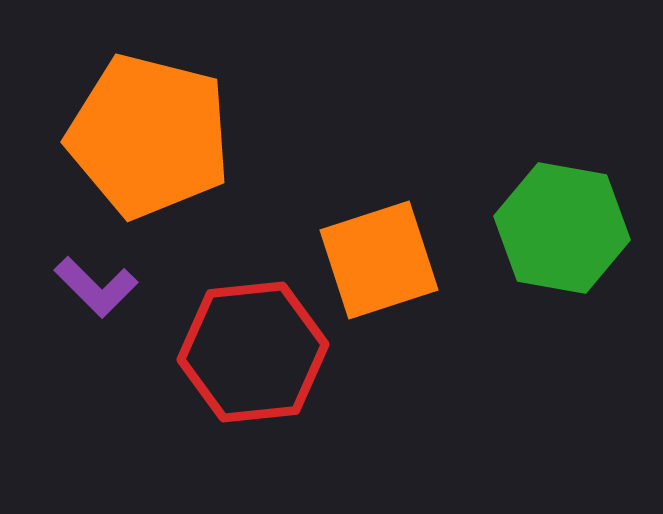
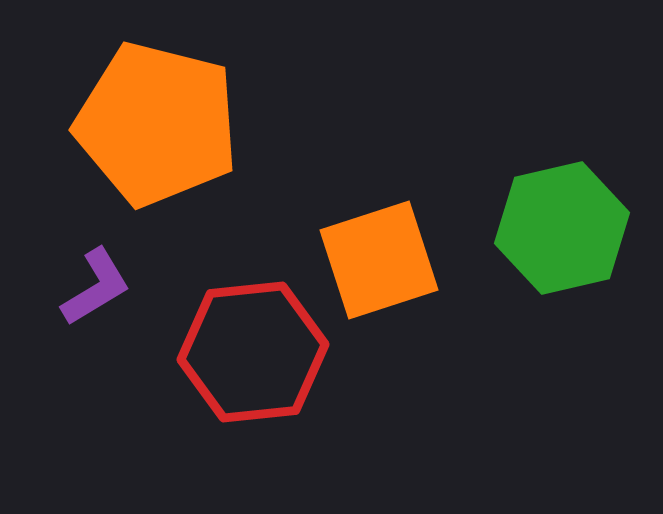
orange pentagon: moved 8 px right, 12 px up
green hexagon: rotated 23 degrees counterclockwise
purple L-shape: rotated 76 degrees counterclockwise
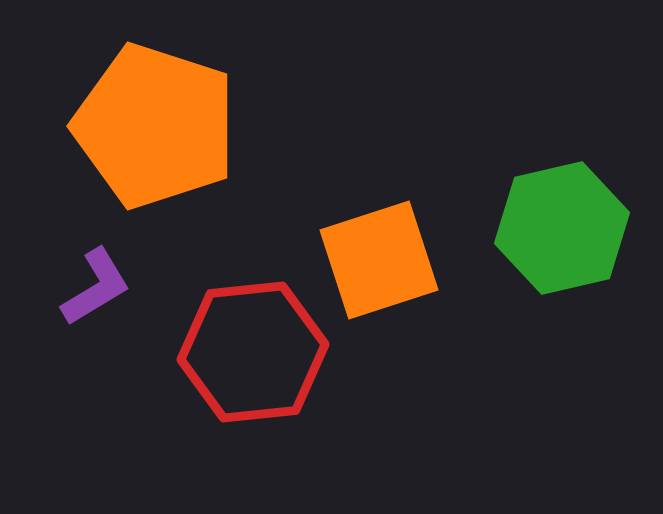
orange pentagon: moved 2 px left, 2 px down; rotated 4 degrees clockwise
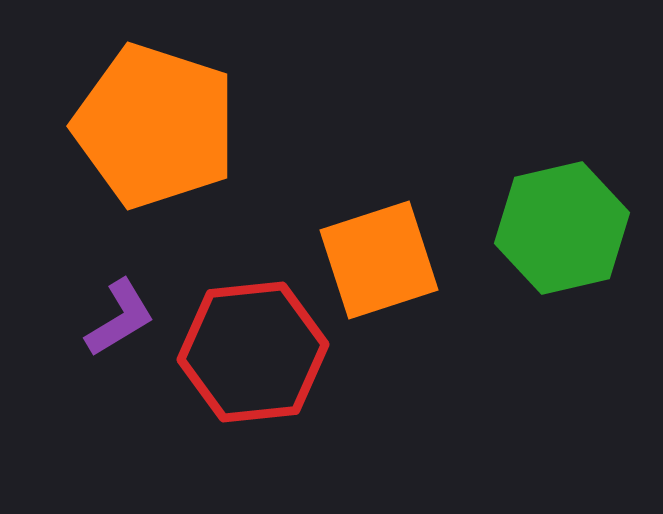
purple L-shape: moved 24 px right, 31 px down
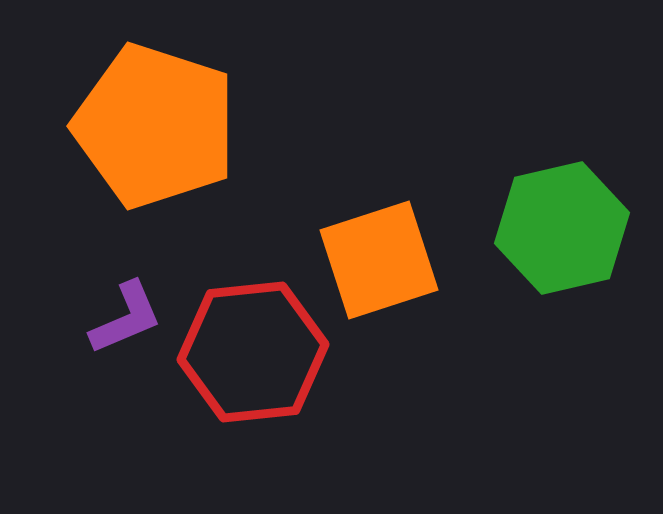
purple L-shape: moved 6 px right; rotated 8 degrees clockwise
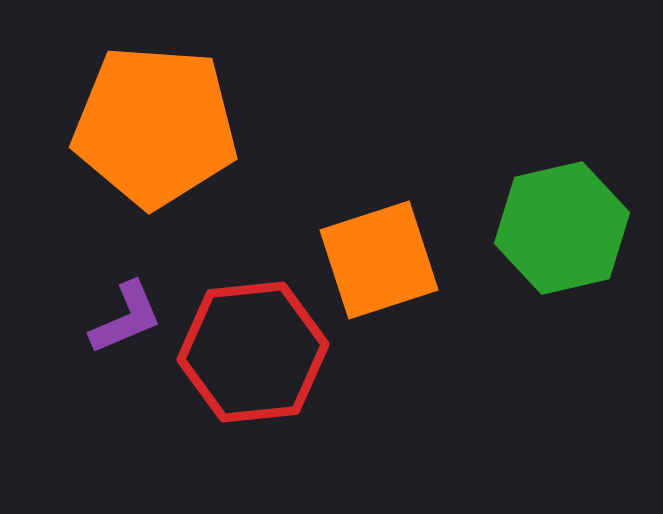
orange pentagon: rotated 14 degrees counterclockwise
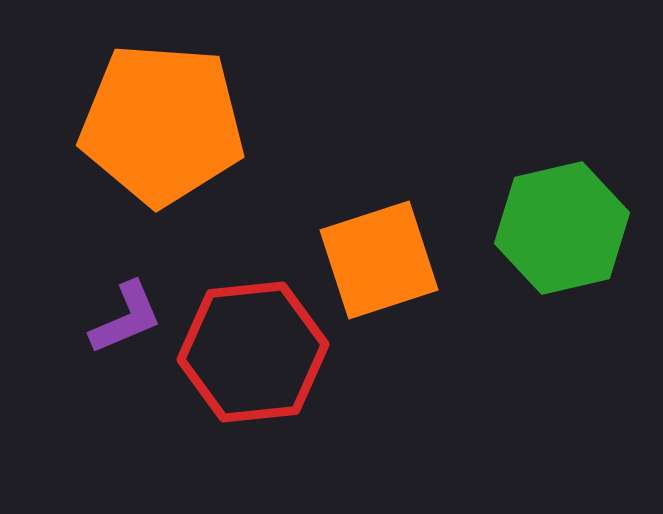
orange pentagon: moved 7 px right, 2 px up
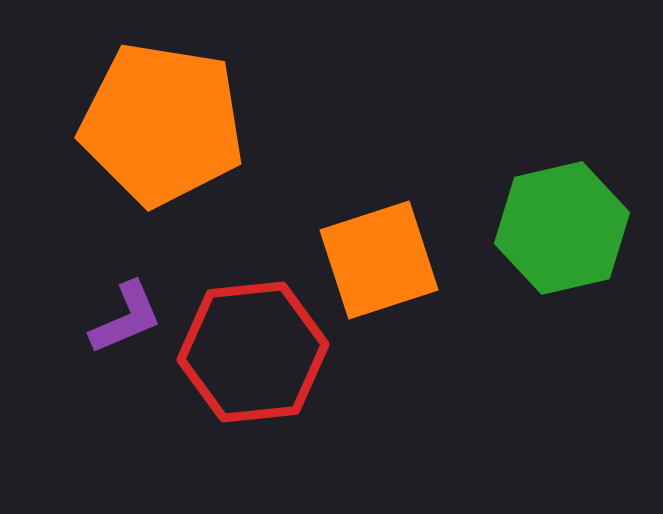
orange pentagon: rotated 5 degrees clockwise
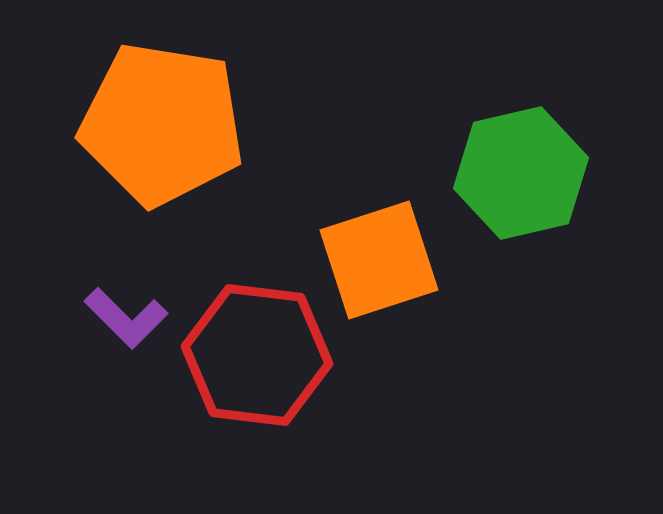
green hexagon: moved 41 px left, 55 px up
purple L-shape: rotated 68 degrees clockwise
red hexagon: moved 4 px right, 3 px down; rotated 13 degrees clockwise
